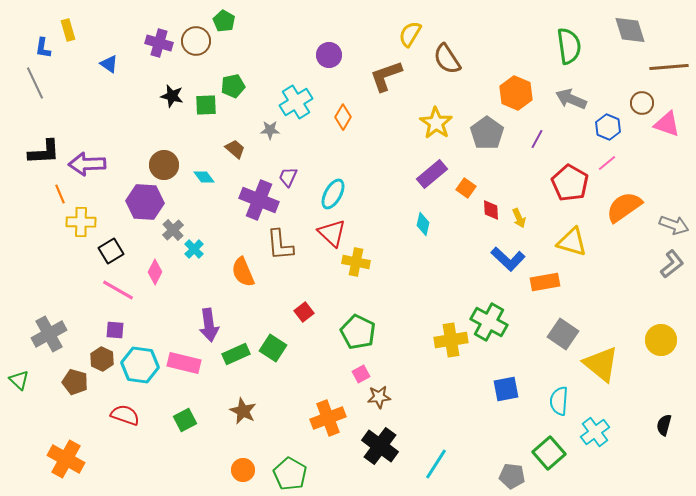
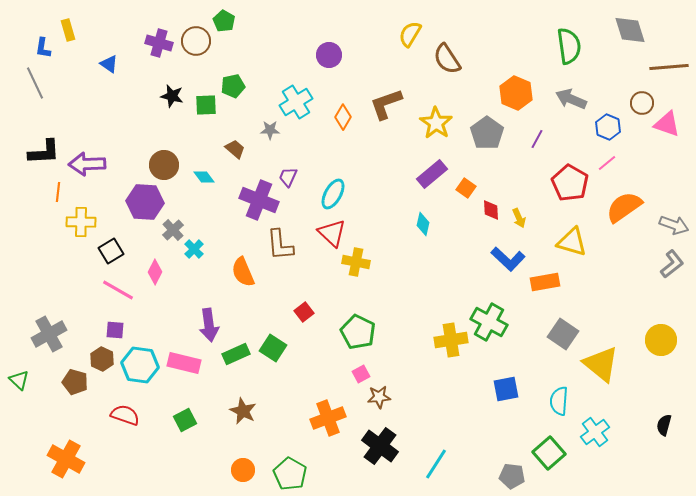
brown L-shape at (386, 76): moved 28 px down
orange line at (60, 194): moved 2 px left, 2 px up; rotated 30 degrees clockwise
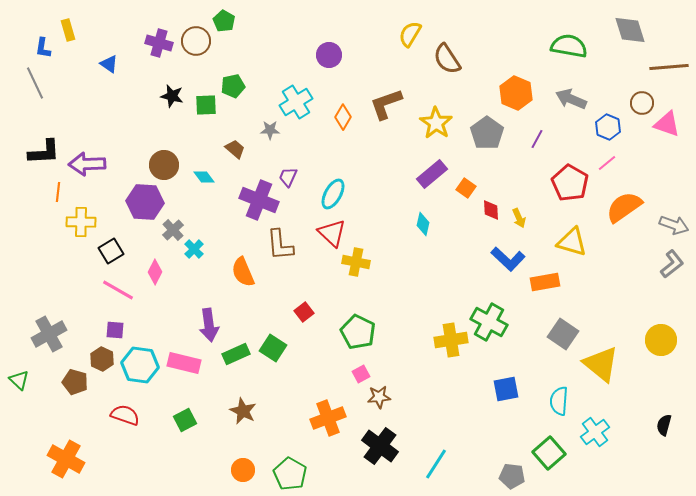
green semicircle at (569, 46): rotated 72 degrees counterclockwise
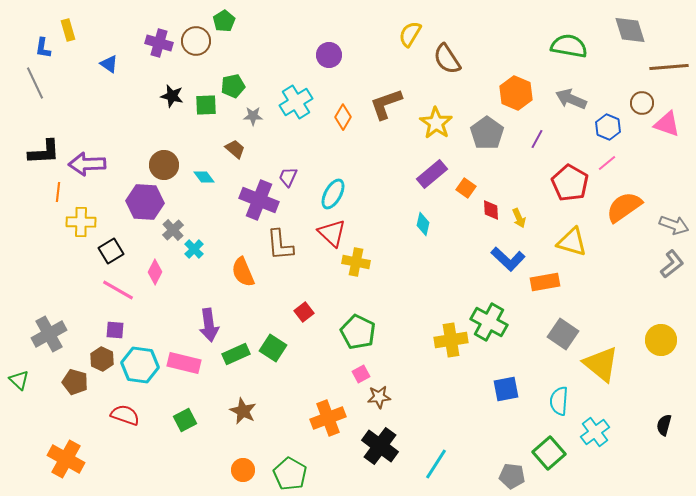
green pentagon at (224, 21): rotated 10 degrees clockwise
gray star at (270, 130): moved 17 px left, 14 px up
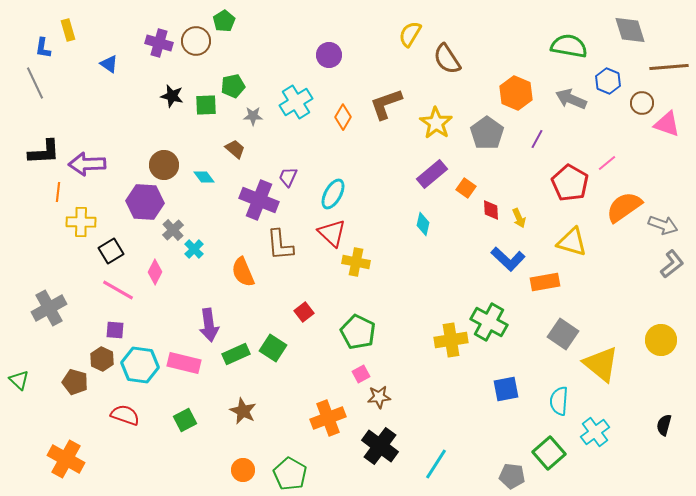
blue hexagon at (608, 127): moved 46 px up
gray arrow at (674, 225): moved 11 px left
gray cross at (49, 334): moved 26 px up
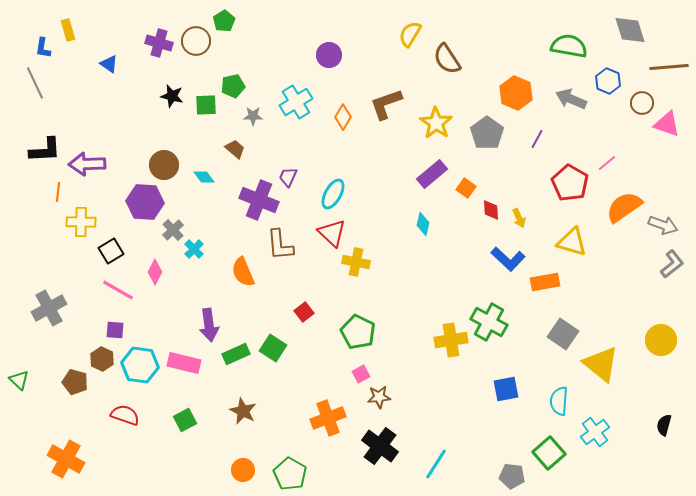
black L-shape at (44, 152): moved 1 px right, 2 px up
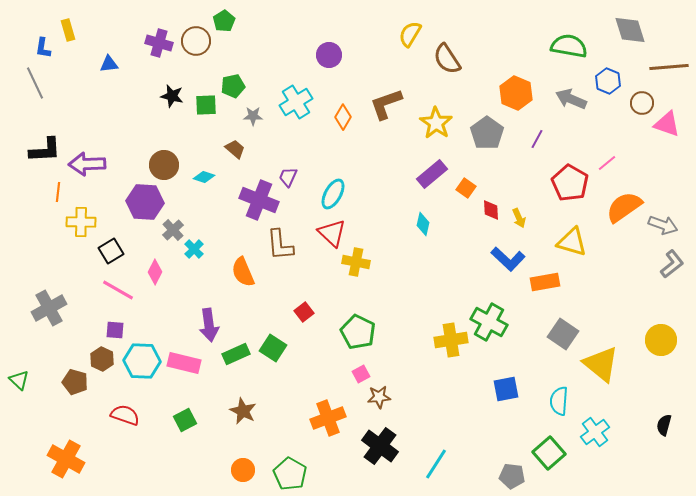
blue triangle at (109, 64): rotated 42 degrees counterclockwise
cyan diamond at (204, 177): rotated 35 degrees counterclockwise
cyan hexagon at (140, 365): moved 2 px right, 4 px up; rotated 6 degrees counterclockwise
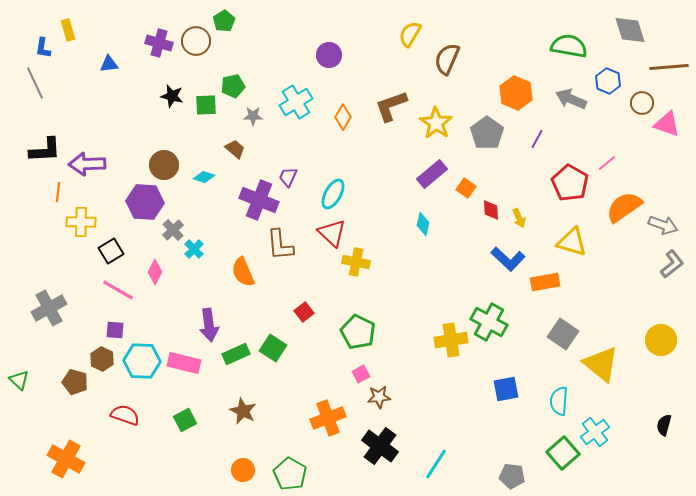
brown semicircle at (447, 59): rotated 56 degrees clockwise
brown L-shape at (386, 104): moved 5 px right, 2 px down
green square at (549, 453): moved 14 px right
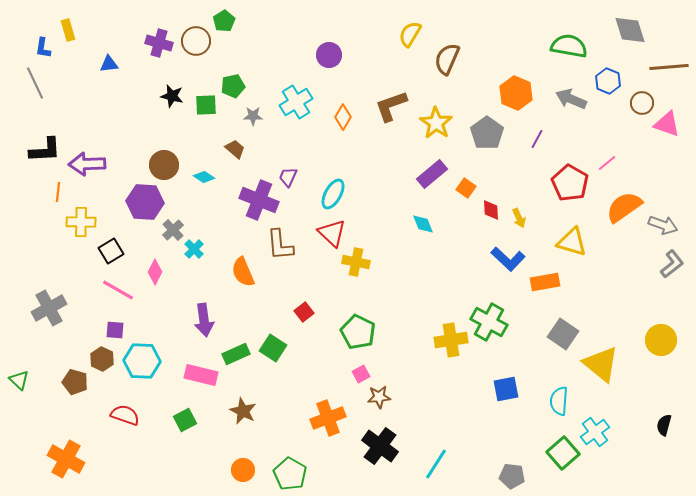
cyan diamond at (204, 177): rotated 15 degrees clockwise
cyan diamond at (423, 224): rotated 35 degrees counterclockwise
purple arrow at (209, 325): moved 5 px left, 5 px up
pink rectangle at (184, 363): moved 17 px right, 12 px down
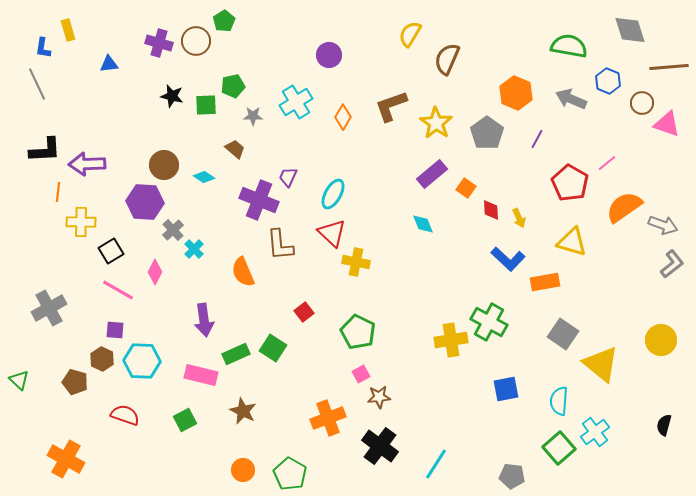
gray line at (35, 83): moved 2 px right, 1 px down
green square at (563, 453): moved 4 px left, 5 px up
